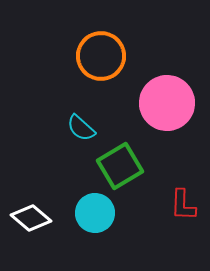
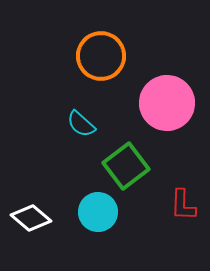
cyan semicircle: moved 4 px up
green square: moved 6 px right; rotated 6 degrees counterclockwise
cyan circle: moved 3 px right, 1 px up
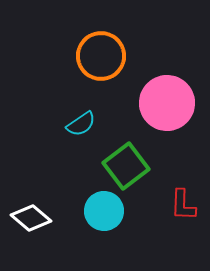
cyan semicircle: rotated 76 degrees counterclockwise
cyan circle: moved 6 px right, 1 px up
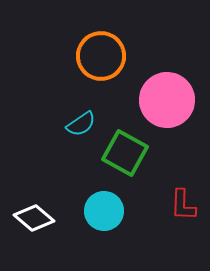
pink circle: moved 3 px up
green square: moved 1 px left, 13 px up; rotated 24 degrees counterclockwise
white diamond: moved 3 px right
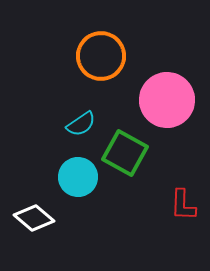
cyan circle: moved 26 px left, 34 px up
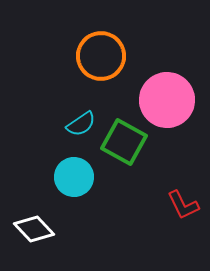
green square: moved 1 px left, 11 px up
cyan circle: moved 4 px left
red L-shape: rotated 28 degrees counterclockwise
white diamond: moved 11 px down; rotated 6 degrees clockwise
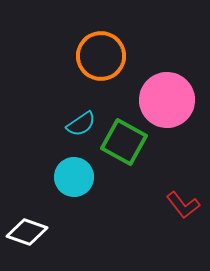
red L-shape: rotated 12 degrees counterclockwise
white diamond: moved 7 px left, 3 px down; rotated 27 degrees counterclockwise
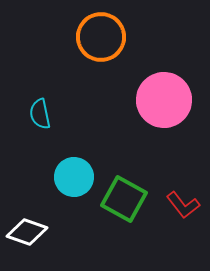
orange circle: moved 19 px up
pink circle: moved 3 px left
cyan semicircle: moved 41 px left, 10 px up; rotated 112 degrees clockwise
green square: moved 57 px down
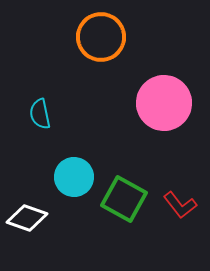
pink circle: moved 3 px down
red L-shape: moved 3 px left
white diamond: moved 14 px up
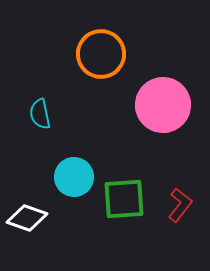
orange circle: moved 17 px down
pink circle: moved 1 px left, 2 px down
green square: rotated 33 degrees counterclockwise
red L-shape: rotated 104 degrees counterclockwise
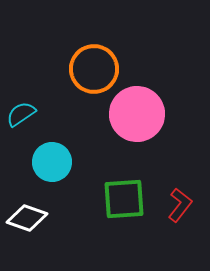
orange circle: moved 7 px left, 15 px down
pink circle: moved 26 px left, 9 px down
cyan semicircle: moved 19 px left; rotated 68 degrees clockwise
cyan circle: moved 22 px left, 15 px up
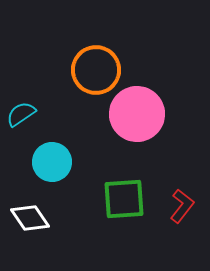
orange circle: moved 2 px right, 1 px down
red L-shape: moved 2 px right, 1 px down
white diamond: moved 3 px right; rotated 36 degrees clockwise
